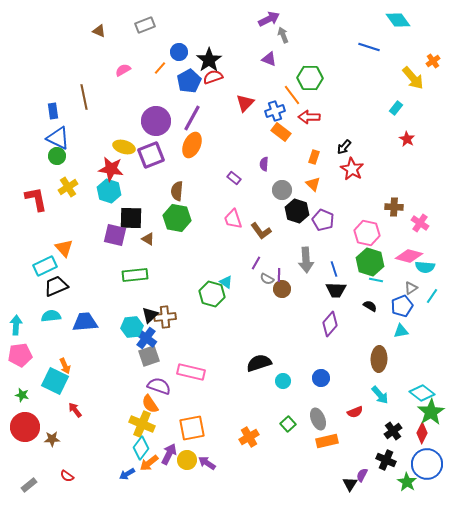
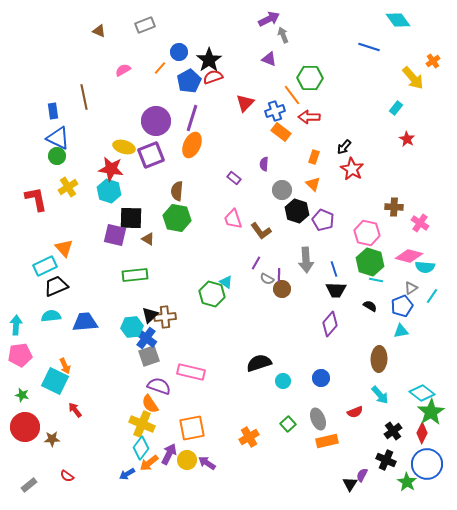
purple line at (192, 118): rotated 12 degrees counterclockwise
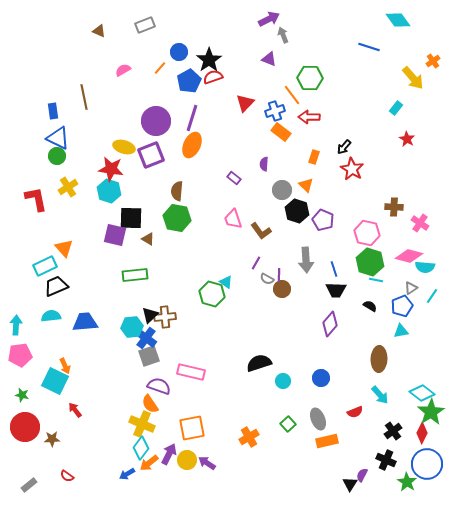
orange triangle at (313, 184): moved 7 px left, 1 px down
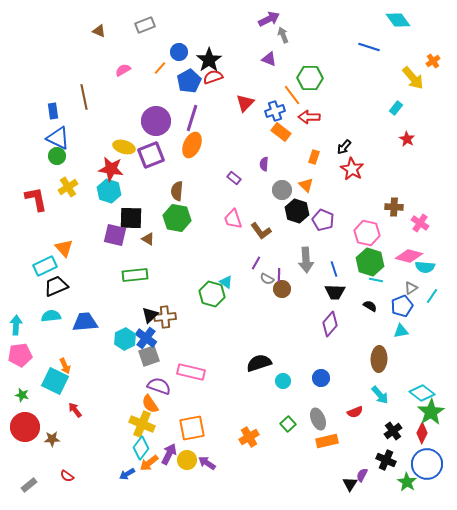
black trapezoid at (336, 290): moved 1 px left, 2 px down
cyan hexagon at (132, 327): moved 7 px left, 12 px down; rotated 20 degrees counterclockwise
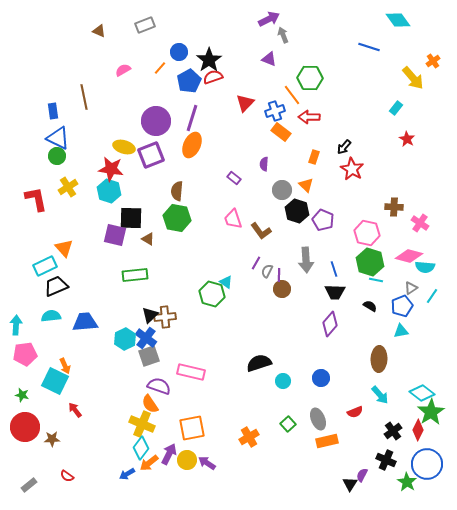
gray semicircle at (267, 279): moved 8 px up; rotated 88 degrees clockwise
pink pentagon at (20, 355): moved 5 px right, 1 px up
red diamond at (422, 433): moved 4 px left, 3 px up
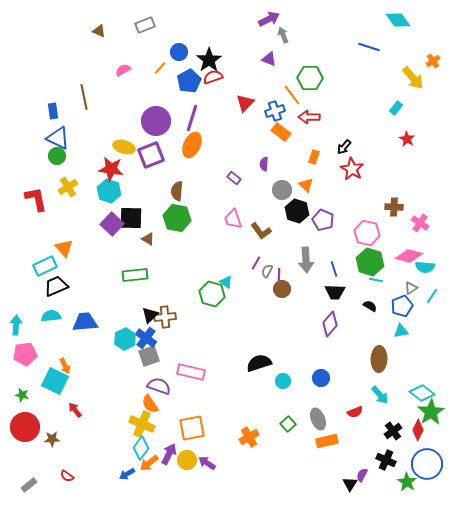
purple square at (115, 235): moved 3 px left, 11 px up; rotated 30 degrees clockwise
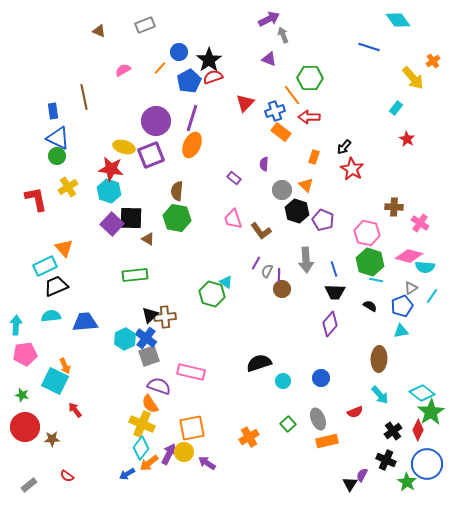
yellow circle at (187, 460): moved 3 px left, 8 px up
